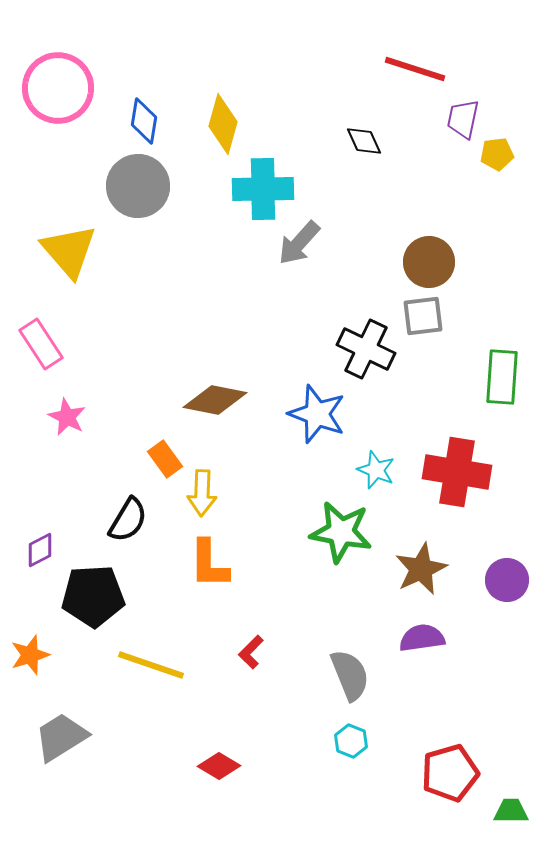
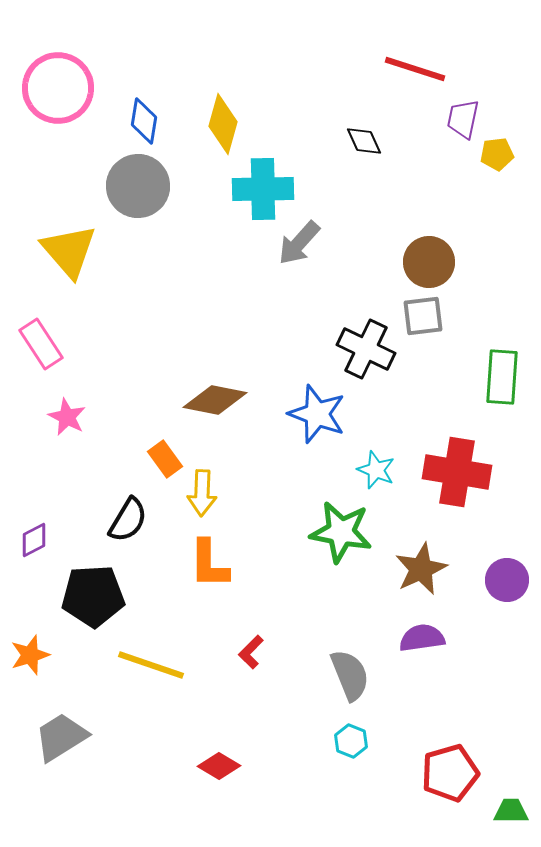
purple diamond: moved 6 px left, 10 px up
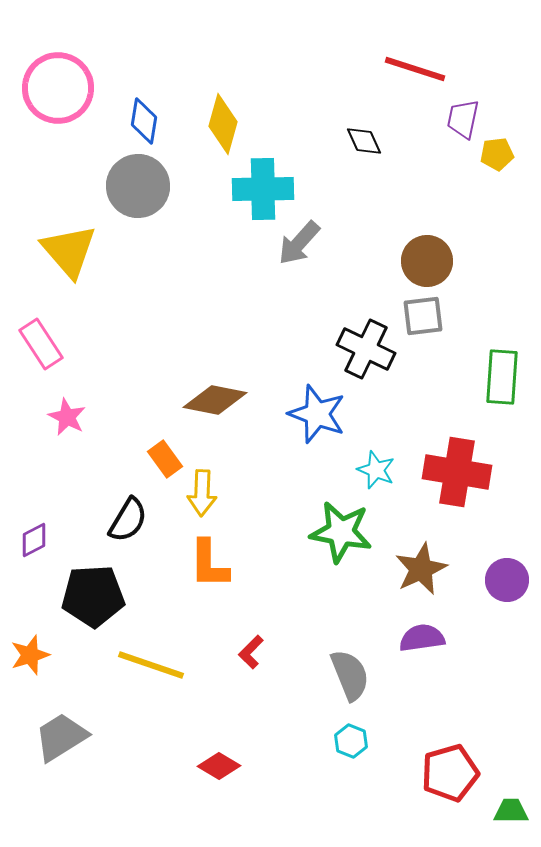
brown circle: moved 2 px left, 1 px up
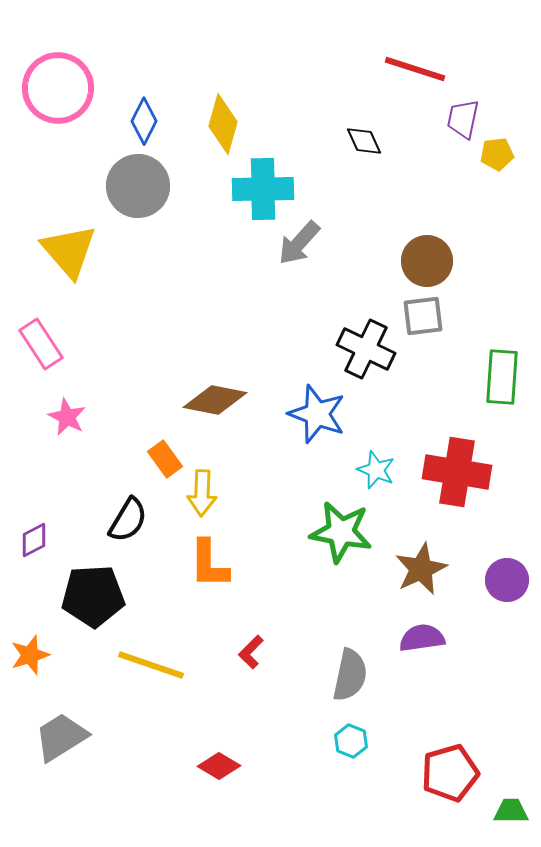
blue diamond: rotated 18 degrees clockwise
gray semicircle: rotated 34 degrees clockwise
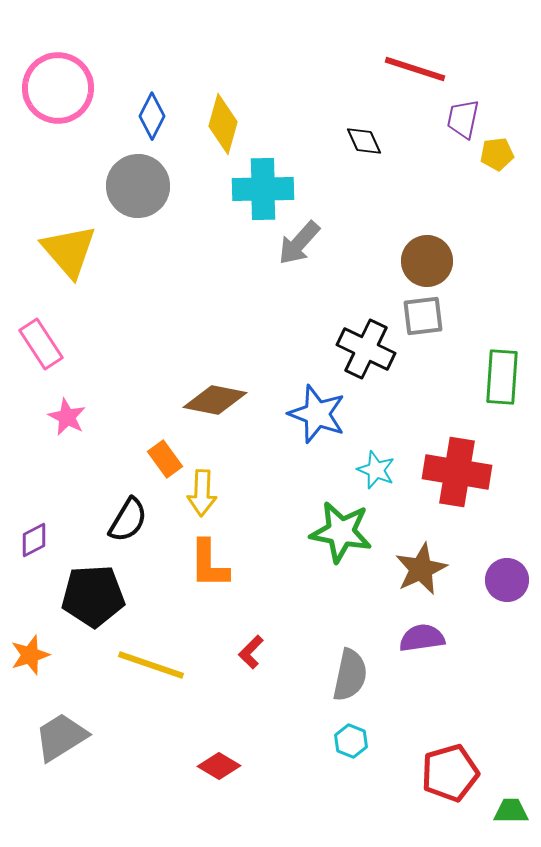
blue diamond: moved 8 px right, 5 px up
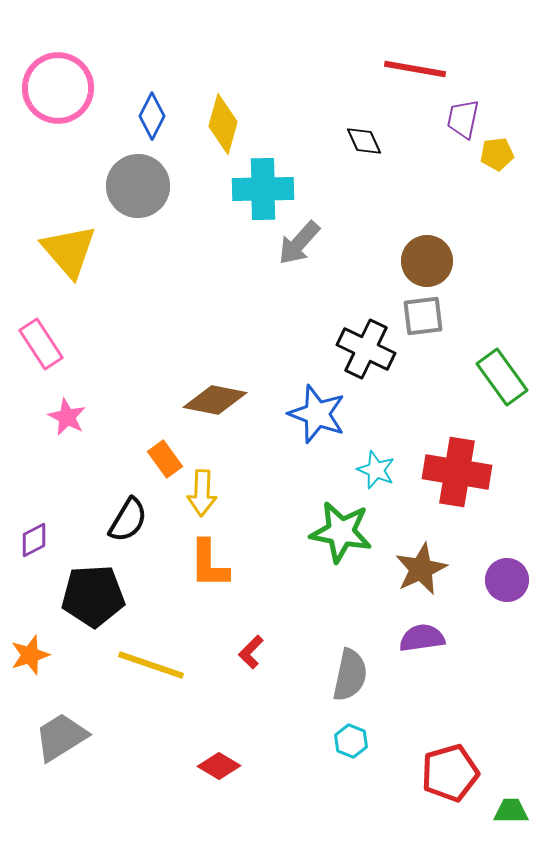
red line: rotated 8 degrees counterclockwise
green rectangle: rotated 40 degrees counterclockwise
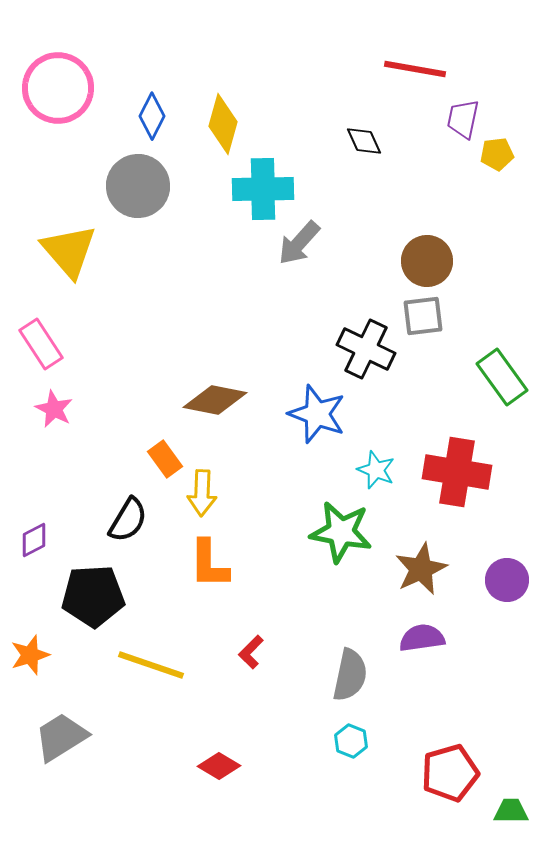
pink star: moved 13 px left, 8 px up
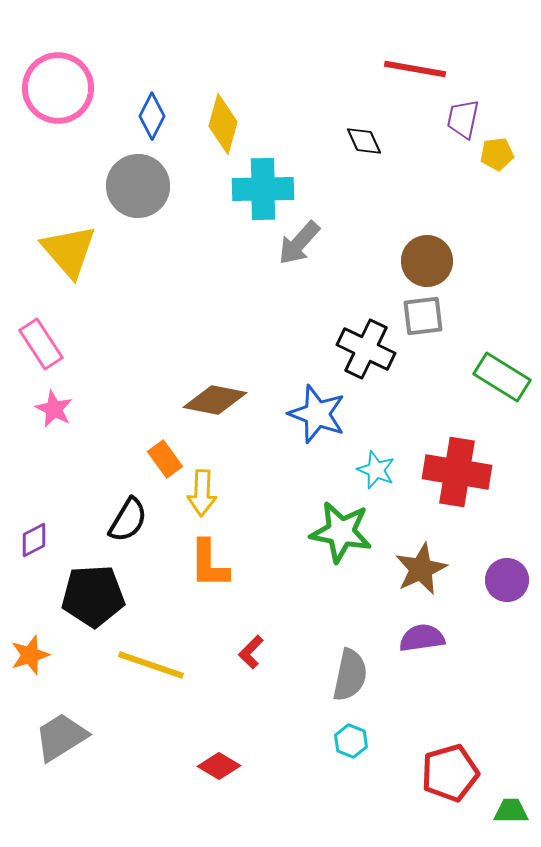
green rectangle: rotated 22 degrees counterclockwise
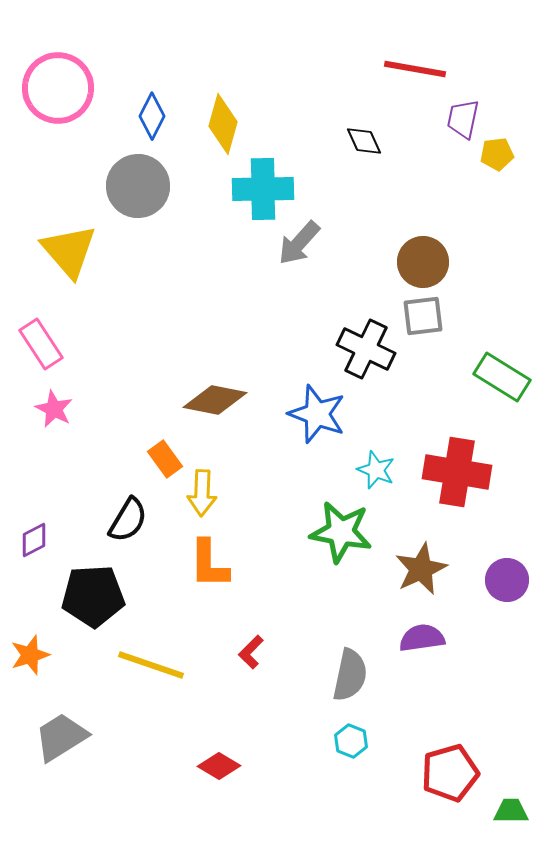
brown circle: moved 4 px left, 1 px down
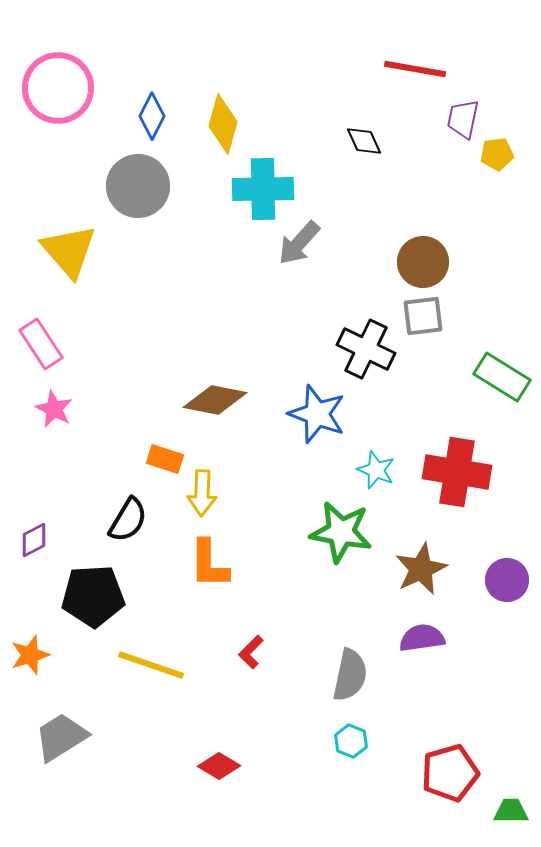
orange rectangle: rotated 36 degrees counterclockwise
